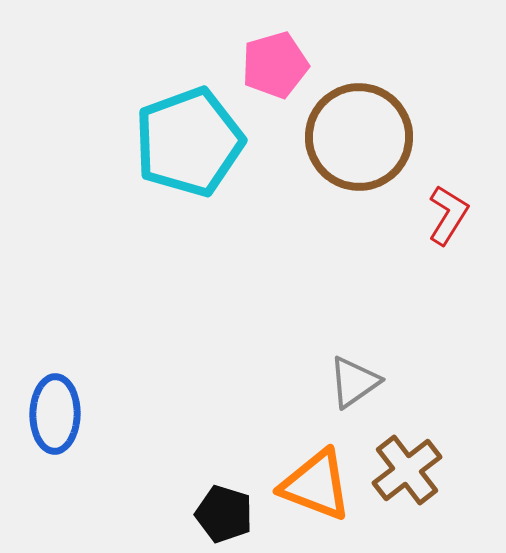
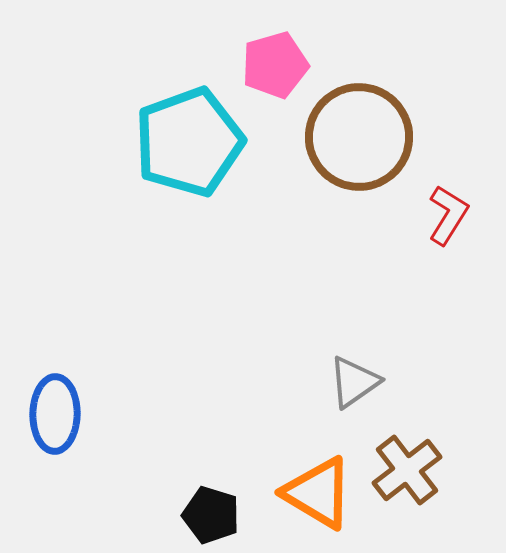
orange triangle: moved 2 px right, 8 px down; rotated 10 degrees clockwise
black pentagon: moved 13 px left, 1 px down
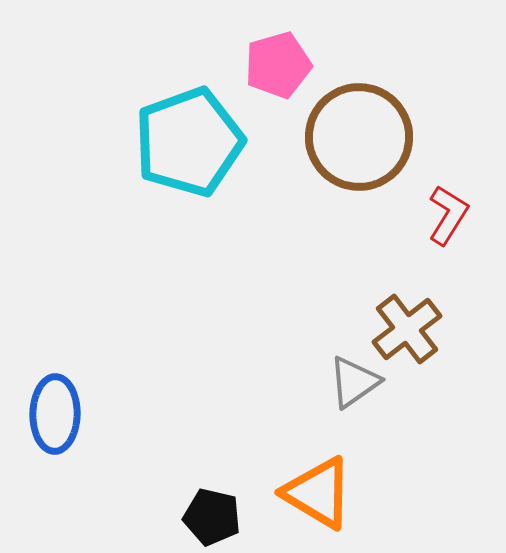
pink pentagon: moved 3 px right
brown cross: moved 141 px up
black pentagon: moved 1 px right, 2 px down; rotated 4 degrees counterclockwise
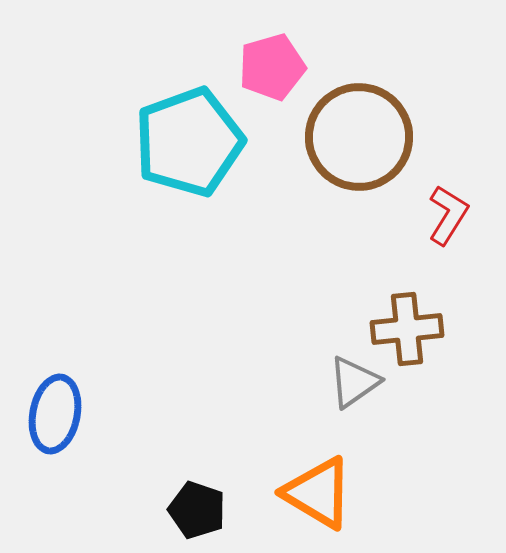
pink pentagon: moved 6 px left, 2 px down
brown cross: rotated 32 degrees clockwise
blue ellipse: rotated 10 degrees clockwise
black pentagon: moved 15 px left, 7 px up; rotated 6 degrees clockwise
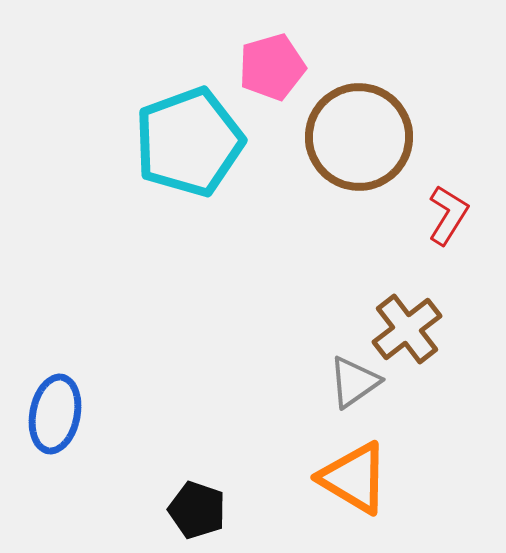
brown cross: rotated 32 degrees counterclockwise
orange triangle: moved 36 px right, 15 px up
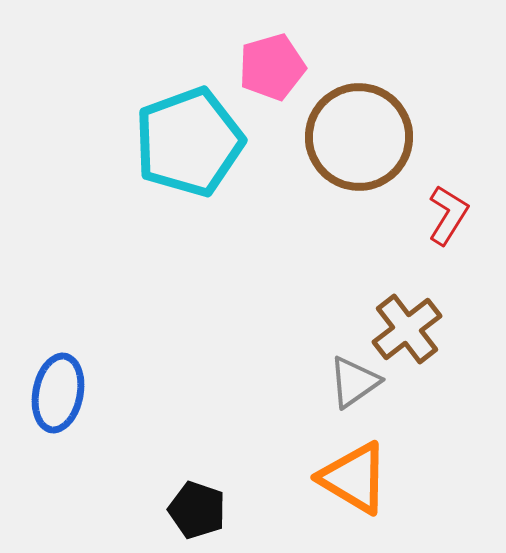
blue ellipse: moved 3 px right, 21 px up
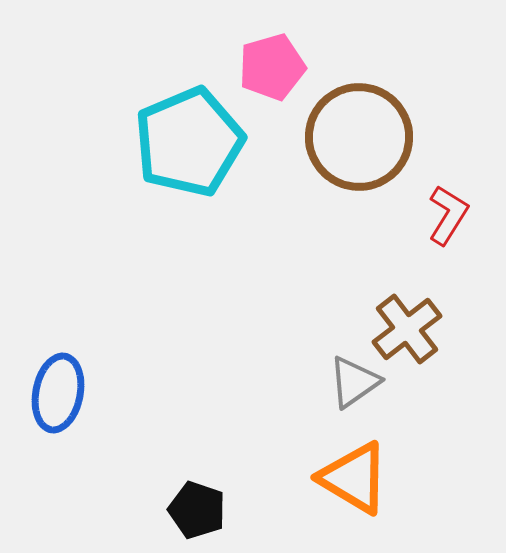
cyan pentagon: rotated 3 degrees counterclockwise
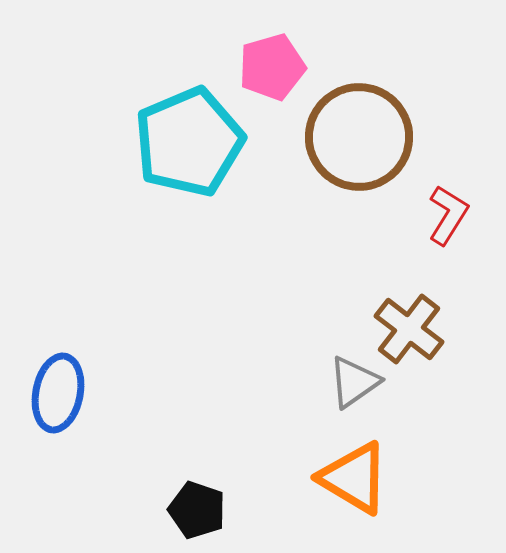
brown cross: moved 2 px right; rotated 14 degrees counterclockwise
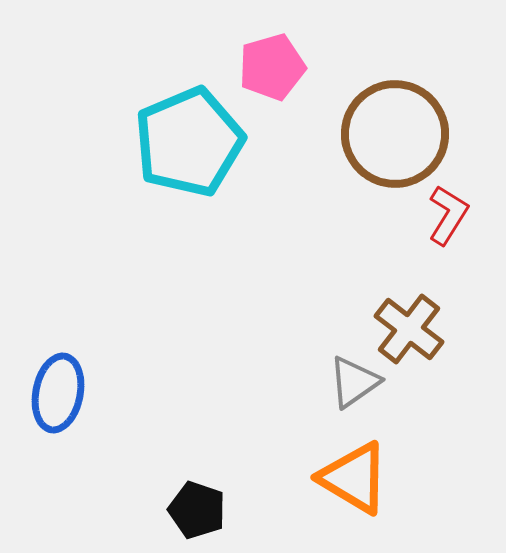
brown circle: moved 36 px right, 3 px up
